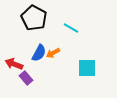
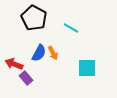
orange arrow: rotated 88 degrees counterclockwise
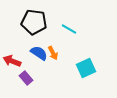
black pentagon: moved 4 px down; rotated 20 degrees counterclockwise
cyan line: moved 2 px left, 1 px down
blue semicircle: rotated 84 degrees counterclockwise
red arrow: moved 2 px left, 3 px up
cyan square: moved 1 px left; rotated 24 degrees counterclockwise
